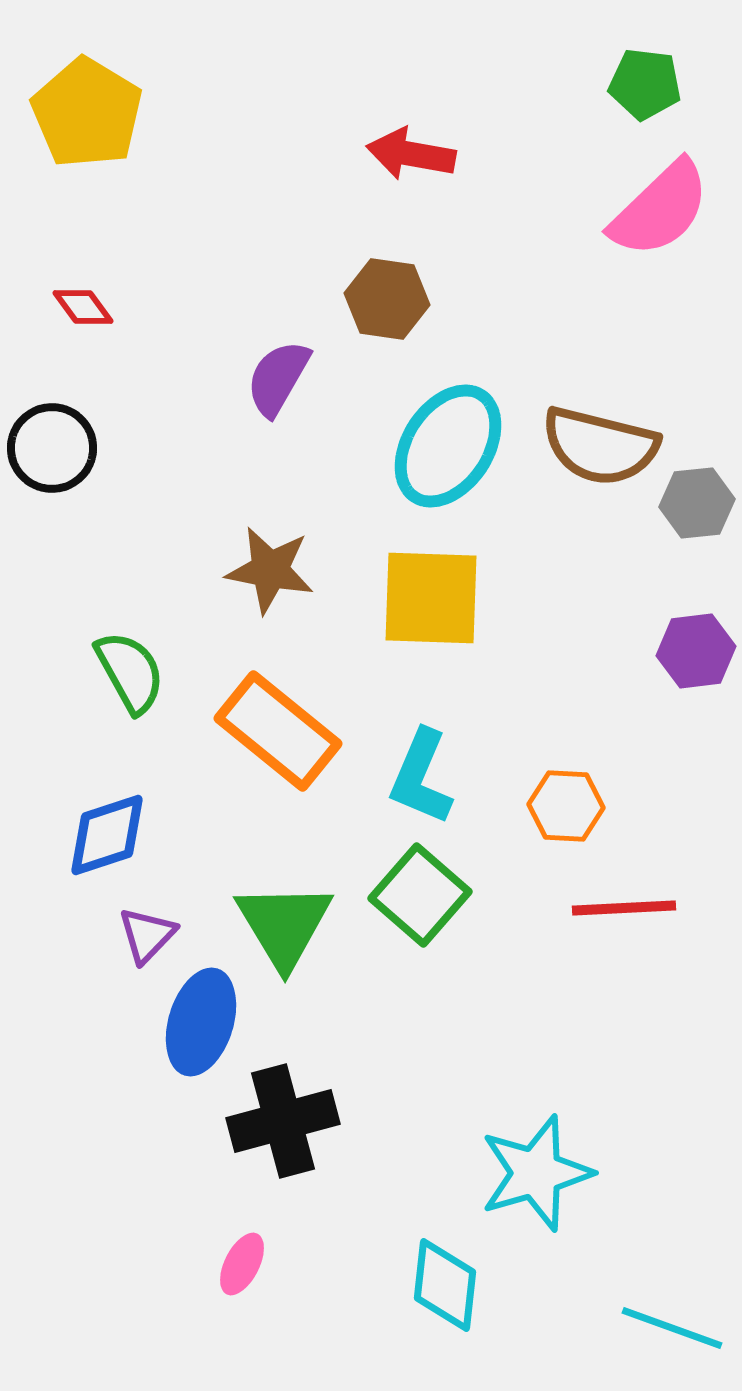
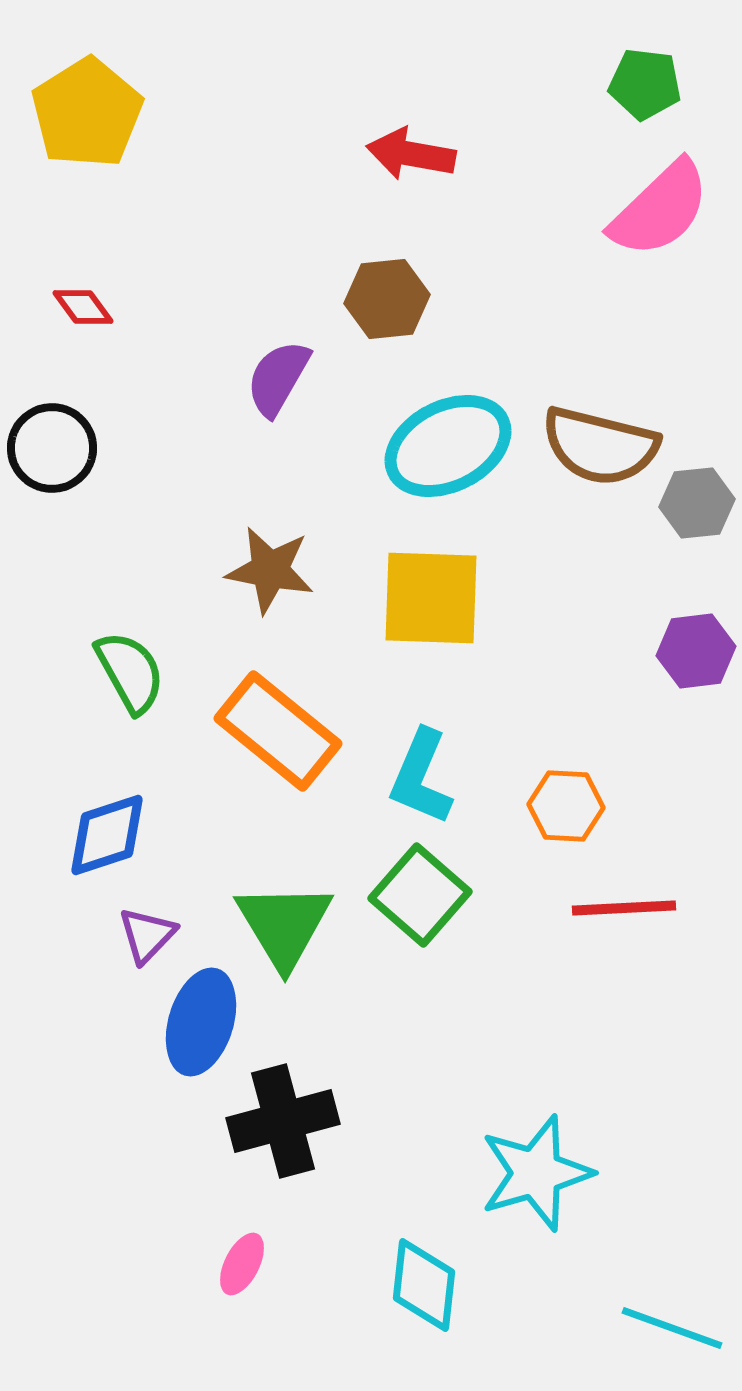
yellow pentagon: rotated 9 degrees clockwise
brown hexagon: rotated 14 degrees counterclockwise
cyan ellipse: rotated 30 degrees clockwise
cyan diamond: moved 21 px left
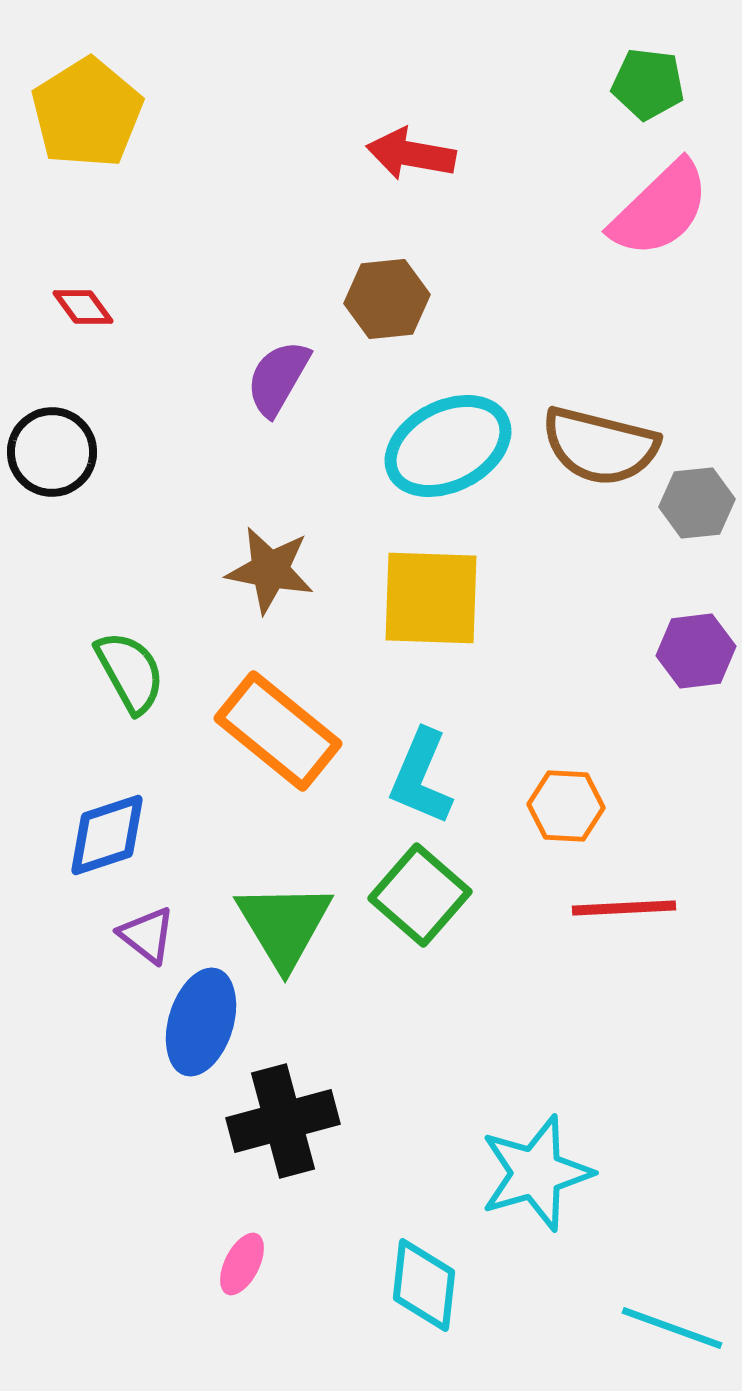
green pentagon: moved 3 px right
black circle: moved 4 px down
purple triangle: rotated 36 degrees counterclockwise
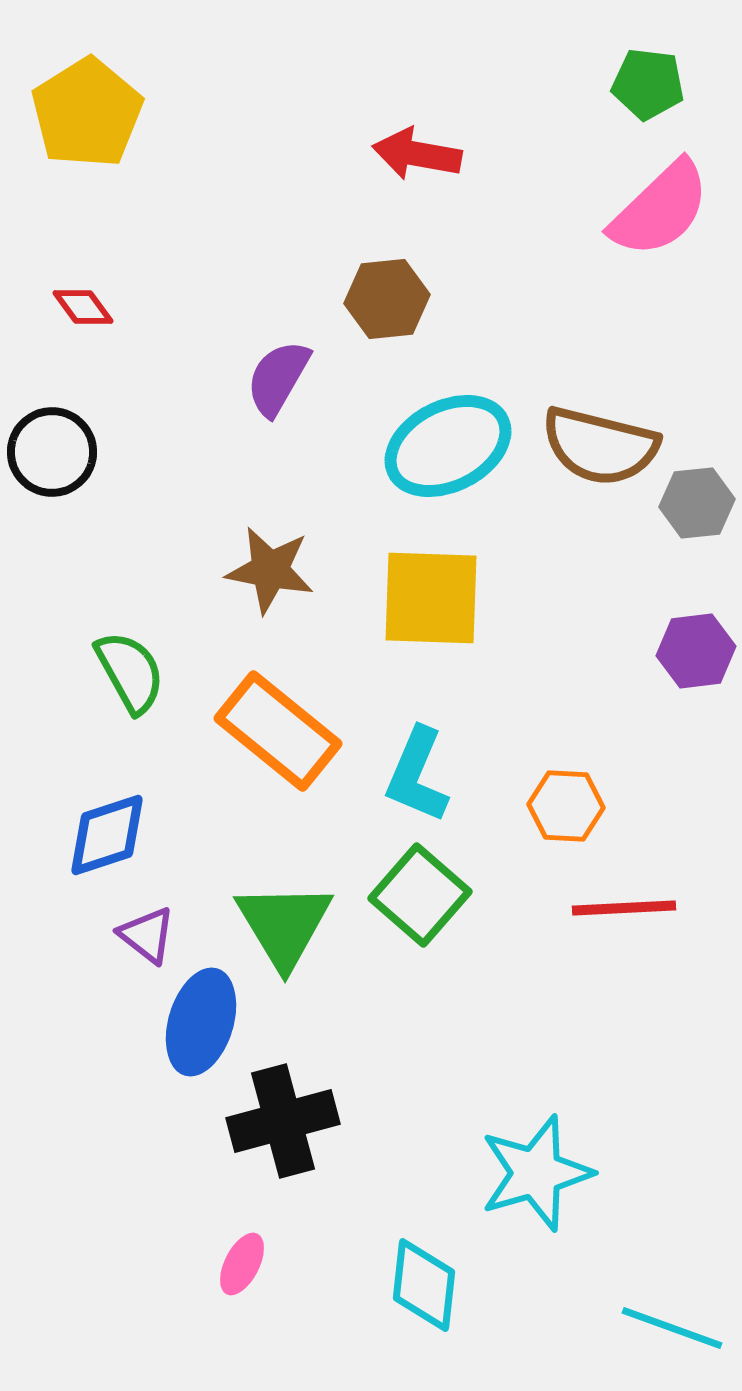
red arrow: moved 6 px right
cyan L-shape: moved 4 px left, 2 px up
